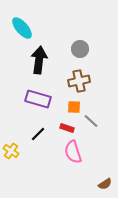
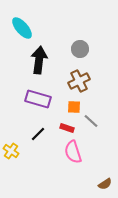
brown cross: rotated 15 degrees counterclockwise
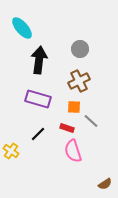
pink semicircle: moved 1 px up
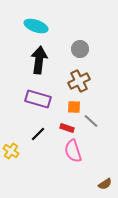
cyan ellipse: moved 14 px right, 2 px up; rotated 30 degrees counterclockwise
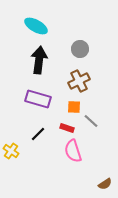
cyan ellipse: rotated 10 degrees clockwise
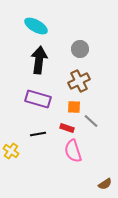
black line: rotated 35 degrees clockwise
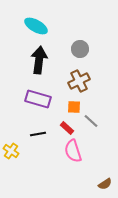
red rectangle: rotated 24 degrees clockwise
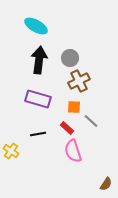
gray circle: moved 10 px left, 9 px down
brown semicircle: moved 1 px right; rotated 24 degrees counterclockwise
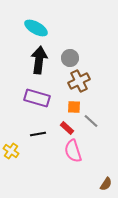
cyan ellipse: moved 2 px down
purple rectangle: moved 1 px left, 1 px up
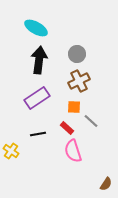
gray circle: moved 7 px right, 4 px up
purple rectangle: rotated 50 degrees counterclockwise
